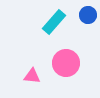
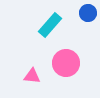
blue circle: moved 2 px up
cyan rectangle: moved 4 px left, 3 px down
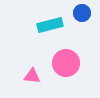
blue circle: moved 6 px left
cyan rectangle: rotated 35 degrees clockwise
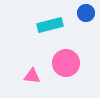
blue circle: moved 4 px right
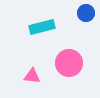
cyan rectangle: moved 8 px left, 2 px down
pink circle: moved 3 px right
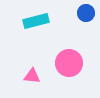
cyan rectangle: moved 6 px left, 6 px up
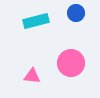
blue circle: moved 10 px left
pink circle: moved 2 px right
